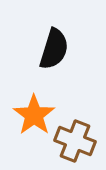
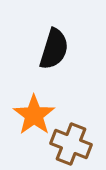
brown cross: moved 4 px left, 3 px down
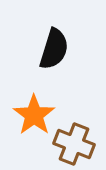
brown cross: moved 3 px right
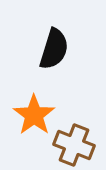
brown cross: moved 1 px down
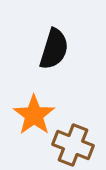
brown cross: moved 1 px left
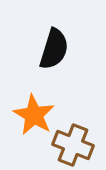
orange star: rotated 6 degrees counterclockwise
